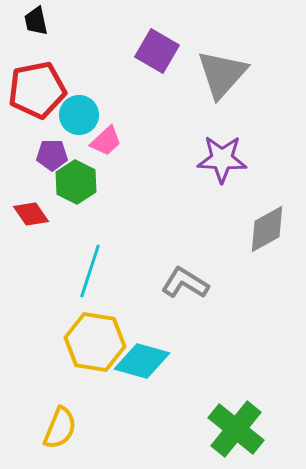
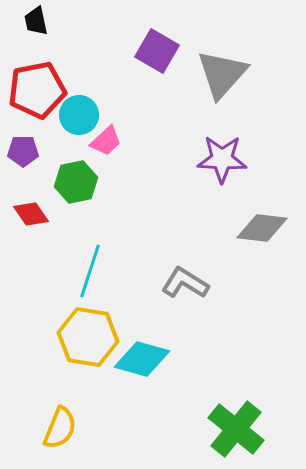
purple pentagon: moved 29 px left, 4 px up
green hexagon: rotated 21 degrees clockwise
gray diamond: moved 5 px left, 1 px up; rotated 36 degrees clockwise
yellow hexagon: moved 7 px left, 5 px up
cyan diamond: moved 2 px up
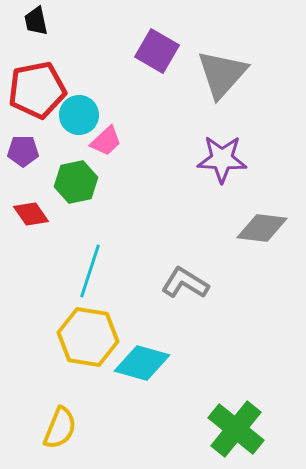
cyan diamond: moved 4 px down
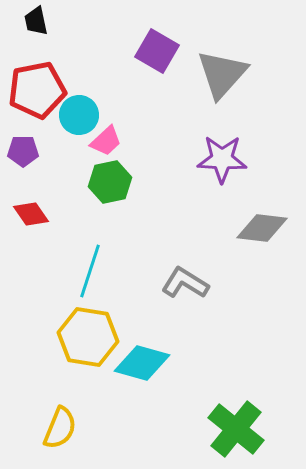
green hexagon: moved 34 px right
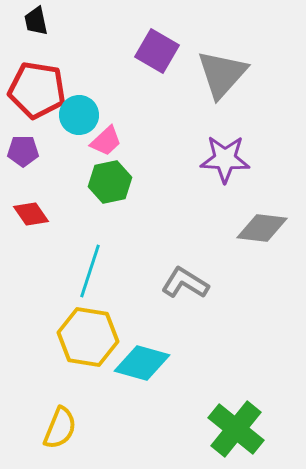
red pentagon: rotated 20 degrees clockwise
purple star: moved 3 px right
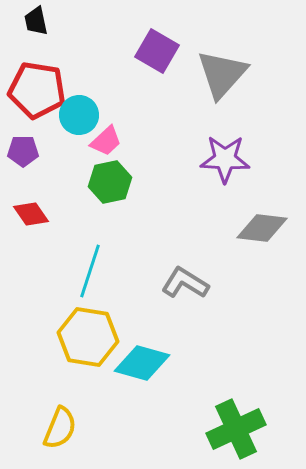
green cross: rotated 26 degrees clockwise
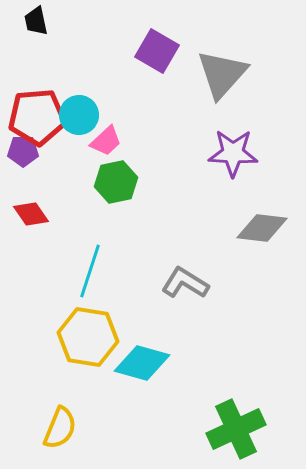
red pentagon: moved 27 px down; rotated 14 degrees counterclockwise
purple star: moved 8 px right, 6 px up
green hexagon: moved 6 px right
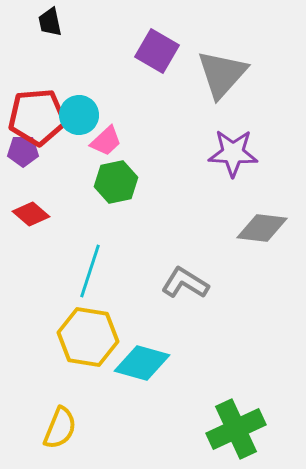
black trapezoid: moved 14 px right, 1 px down
red diamond: rotated 15 degrees counterclockwise
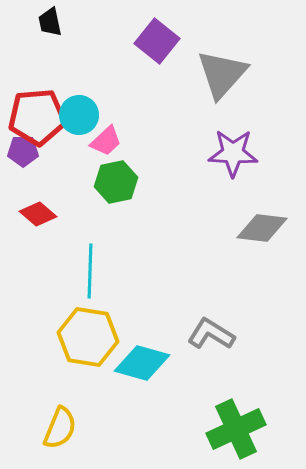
purple square: moved 10 px up; rotated 9 degrees clockwise
red diamond: moved 7 px right
cyan line: rotated 16 degrees counterclockwise
gray L-shape: moved 26 px right, 51 px down
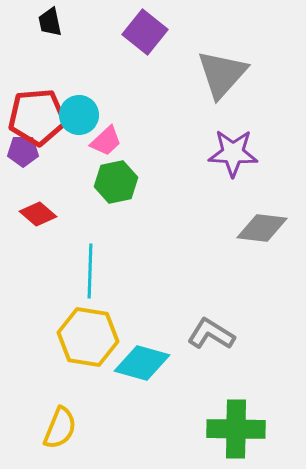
purple square: moved 12 px left, 9 px up
green cross: rotated 26 degrees clockwise
